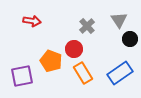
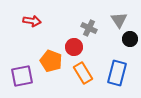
gray cross: moved 2 px right, 2 px down; rotated 21 degrees counterclockwise
red circle: moved 2 px up
blue rectangle: moved 3 px left; rotated 40 degrees counterclockwise
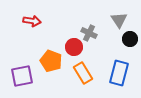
gray cross: moved 5 px down
blue rectangle: moved 2 px right
